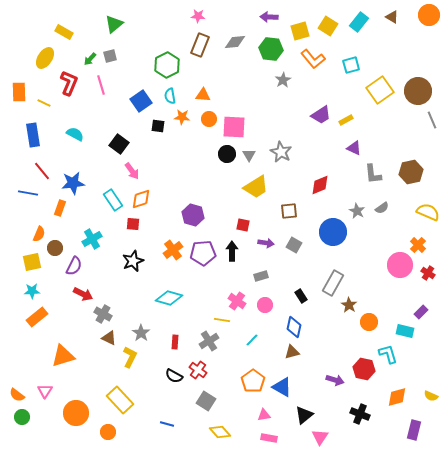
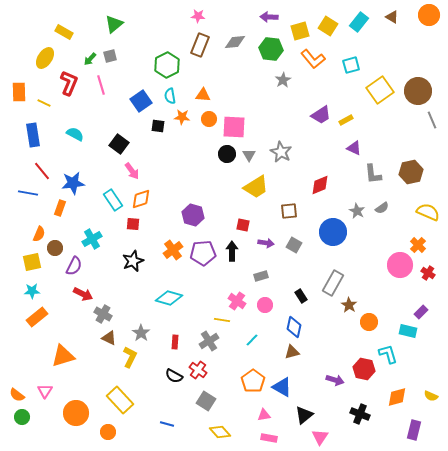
cyan rectangle at (405, 331): moved 3 px right
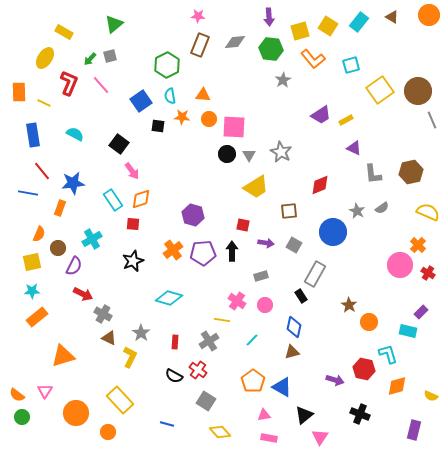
purple arrow at (269, 17): rotated 96 degrees counterclockwise
pink line at (101, 85): rotated 24 degrees counterclockwise
brown circle at (55, 248): moved 3 px right
gray rectangle at (333, 283): moved 18 px left, 9 px up
orange diamond at (397, 397): moved 11 px up
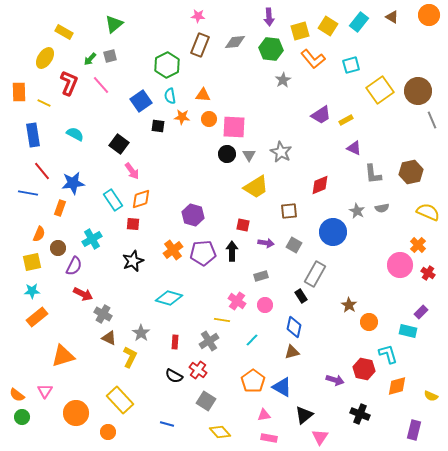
gray semicircle at (382, 208): rotated 24 degrees clockwise
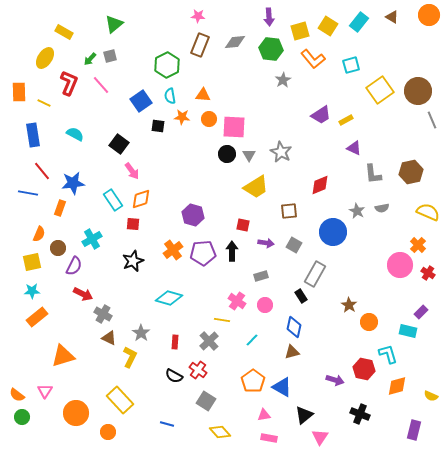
gray cross at (209, 341): rotated 12 degrees counterclockwise
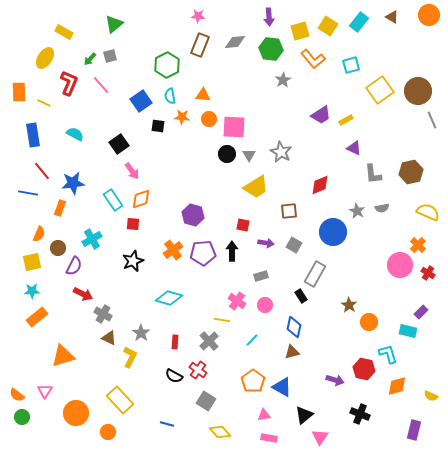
black square at (119, 144): rotated 18 degrees clockwise
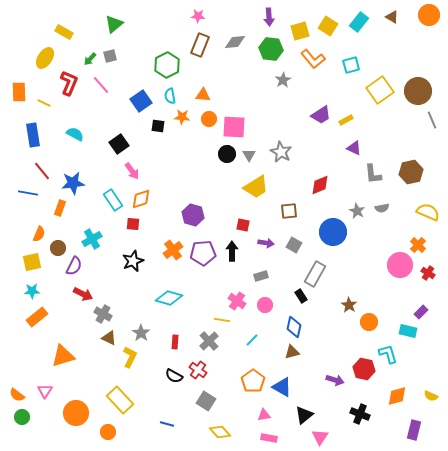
orange diamond at (397, 386): moved 10 px down
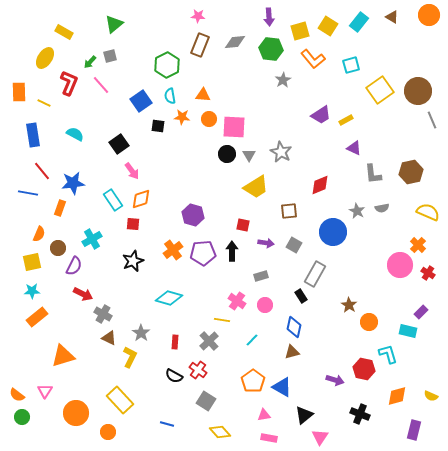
green arrow at (90, 59): moved 3 px down
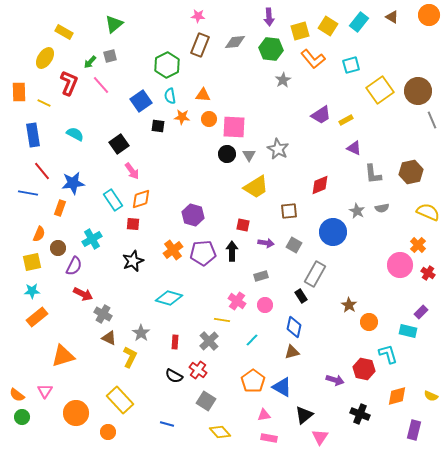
gray star at (281, 152): moved 3 px left, 3 px up
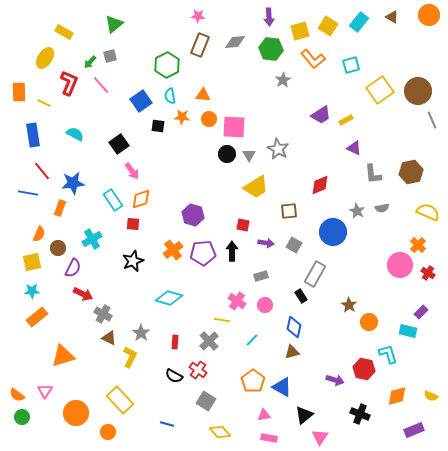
purple semicircle at (74, 266): moved 1 px left, 2 px down
purple rectangle at (414, 430): rotated 54 degrees clockwise
